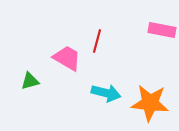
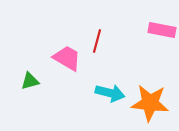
cyan arrow: moved 4 px right
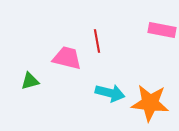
red line: rotated 25 degrees counterclockwise
pink trapezoid: rotated 16 degrees counterclockwise
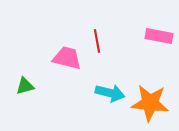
pink rectangle: moved 3 px left, 6 px down
green triangle: moved 5 px left, 5 px down
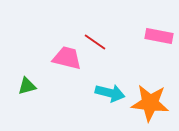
red line: moved 2 px left, 1 px down; rotated 45 degrees counterclockwise
green triangle: moved 2 px right
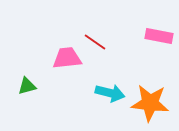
pink trapezoid: rotated 20 degrees counterclockwise
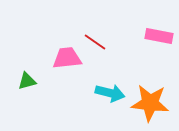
green triangle: moved 5 px up
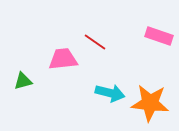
pink rectangle: rotated 8 degrees clockwise
pink trapezoid: moved 4 px left, 1 px down
green triangle: moved 4 px left
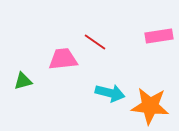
pink rectangle: rotated 28 degrees counterclockwise
orange star: moved 3 px down
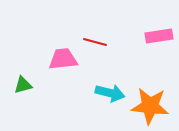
red line: rotated 20 degrees counterclockwise
green triangle: moved 4 px down
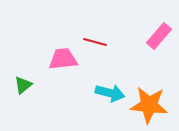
pink rectangle: rotated 40 degrees counterclockwise
green triangle: rotated 24 degrees counterclockwise
orange star: moved 1 px left, 1 px up
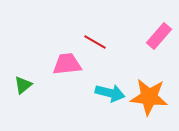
red line: rotated 15 degrees clockwise
pink trapezoid: moved 4 px right, 5 px down
orange star: moved 8 px up
